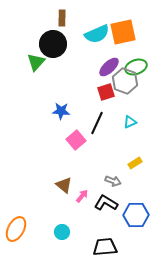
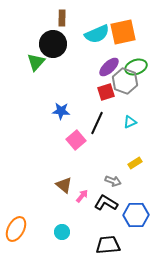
black trapezoid: moved 3 px right, 2 px up
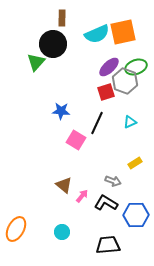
pink square: rotated 18 degrees counterclockwise
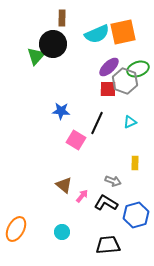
green triangle: moved 6 px up
green ellipse: moved 2 px right, 2 px down
red square: moved 2 px right, 3 px up; rotated 18 degrees clockwise
yellow rectangle: rotated 56 degrees counterclockwise
blue hexagon: rotated 15 degrees counterclockwise
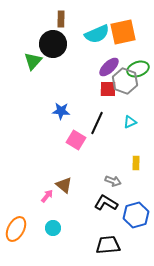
brown rectangle: moved 1 px left, 1 px down
green triangle: moved 3 px left, 5 px down
yellow rectangle: moved 1 px right
pink arrow: moved 35 px left
cyan circle: moved 9 px left, 4 px up
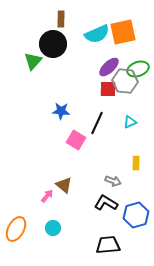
gray hexagon: rotated 15 degrees counterclockwise
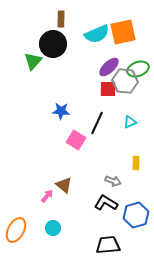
orange ellipse: moved 1 px down
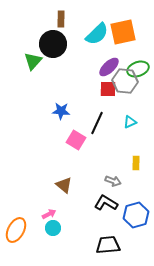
cyan semicircle: rotated 20 degrees counterclockwise
pink arrow: moved 2 px right, 18 px down; rotated 24 degrees clockwise
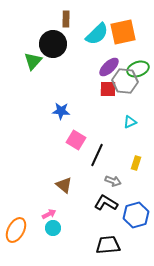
brown rectangle: moved 5 px right
black line: moved 32 px down
yellow rectangle: rotated 16 degrees clockwise
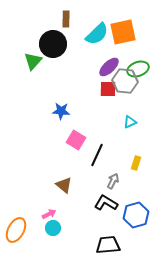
gray arrow: rotated 84 degrees counterclockwise
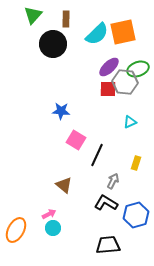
green triangle: moved 46 px up
gray hexagon: moved 1 px down
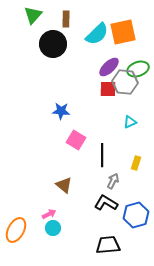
black line: moved 5 px right; rotated 25 degrees counterclockwise
